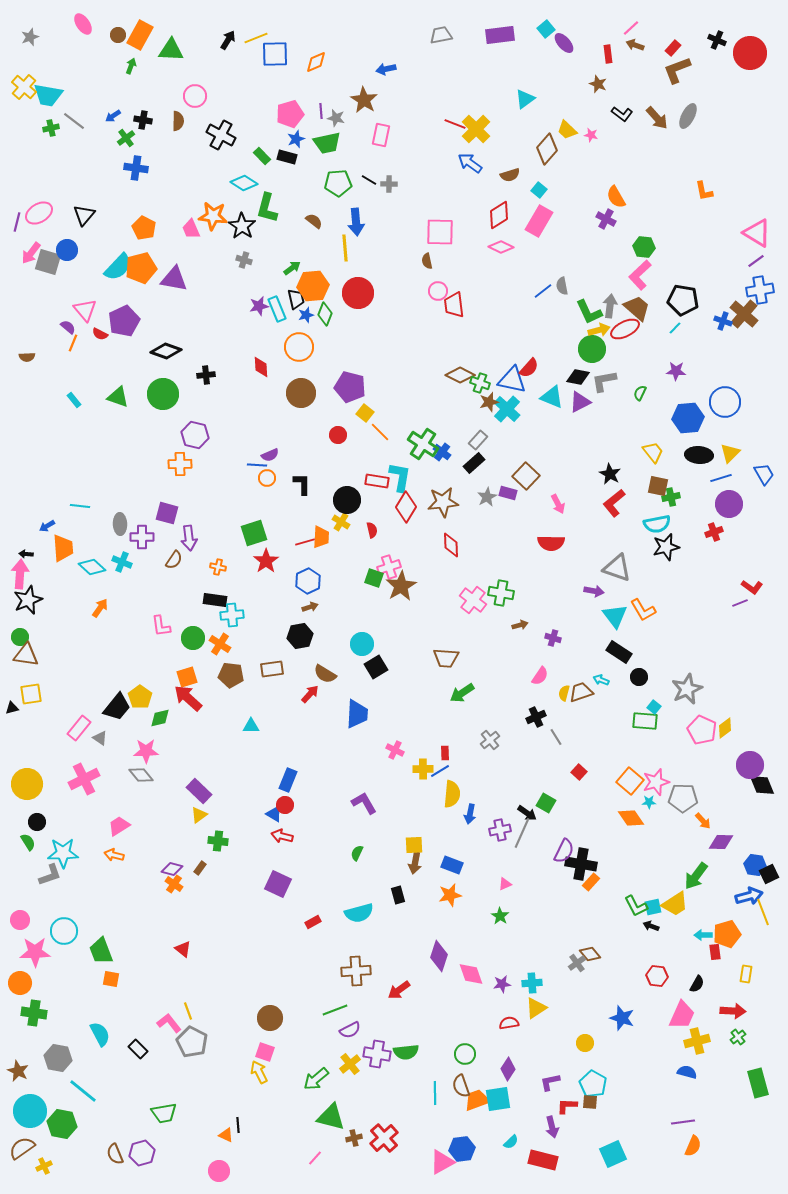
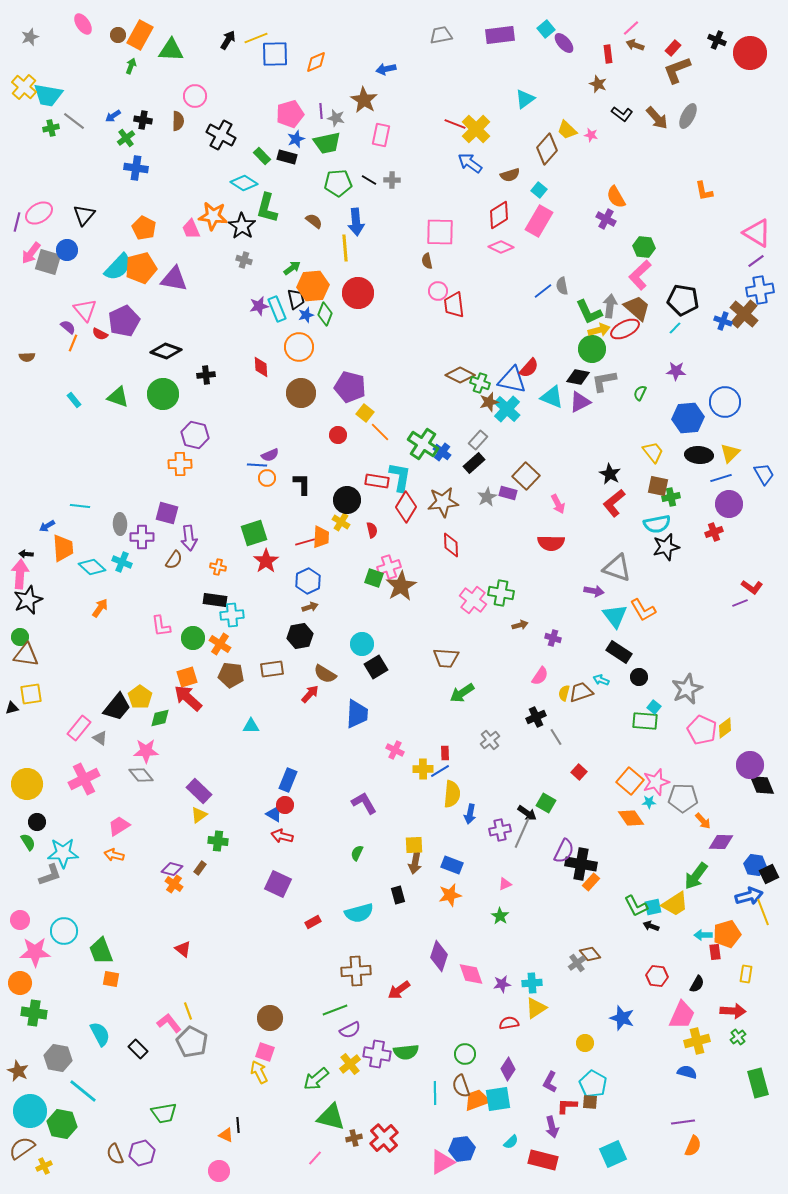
gray cross at (389, 184): moved 3 px right, 4 px up
purple L-shape at (550, 1082): rotated 50 degrees counterclockwise
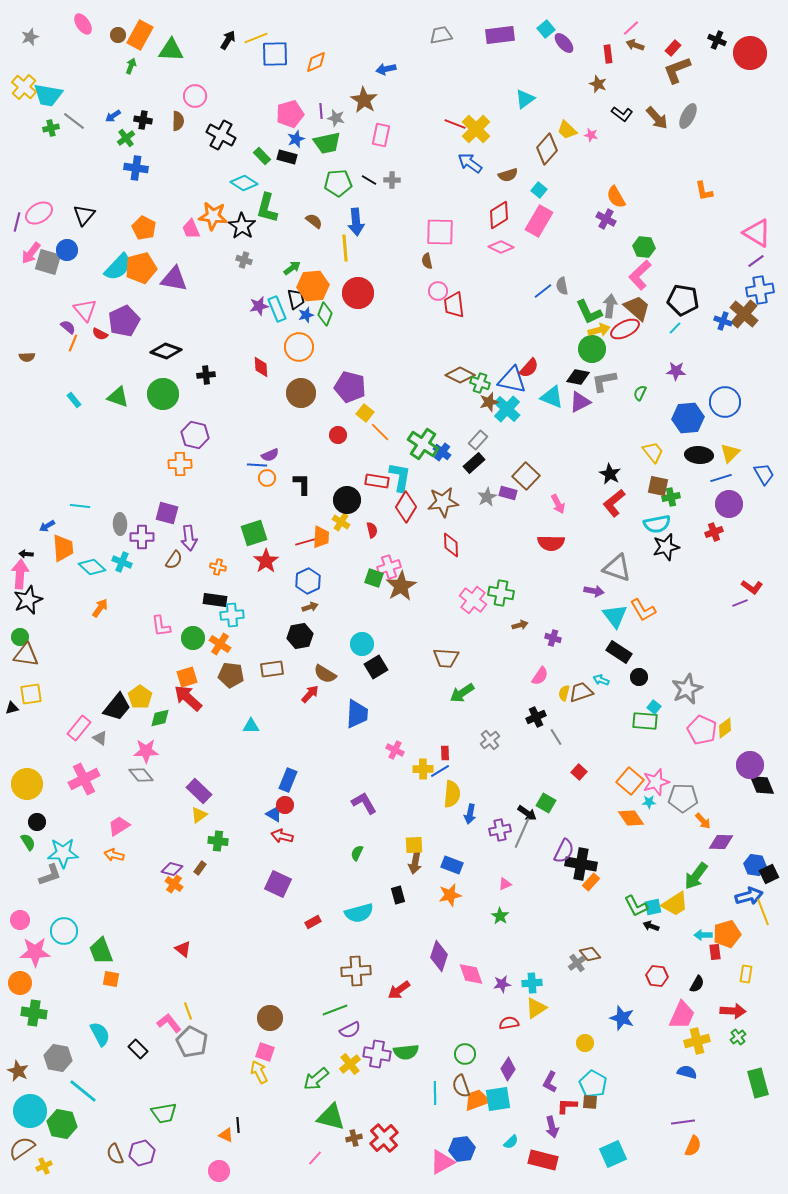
brown semicircle at (510, 175): moved 2 px left
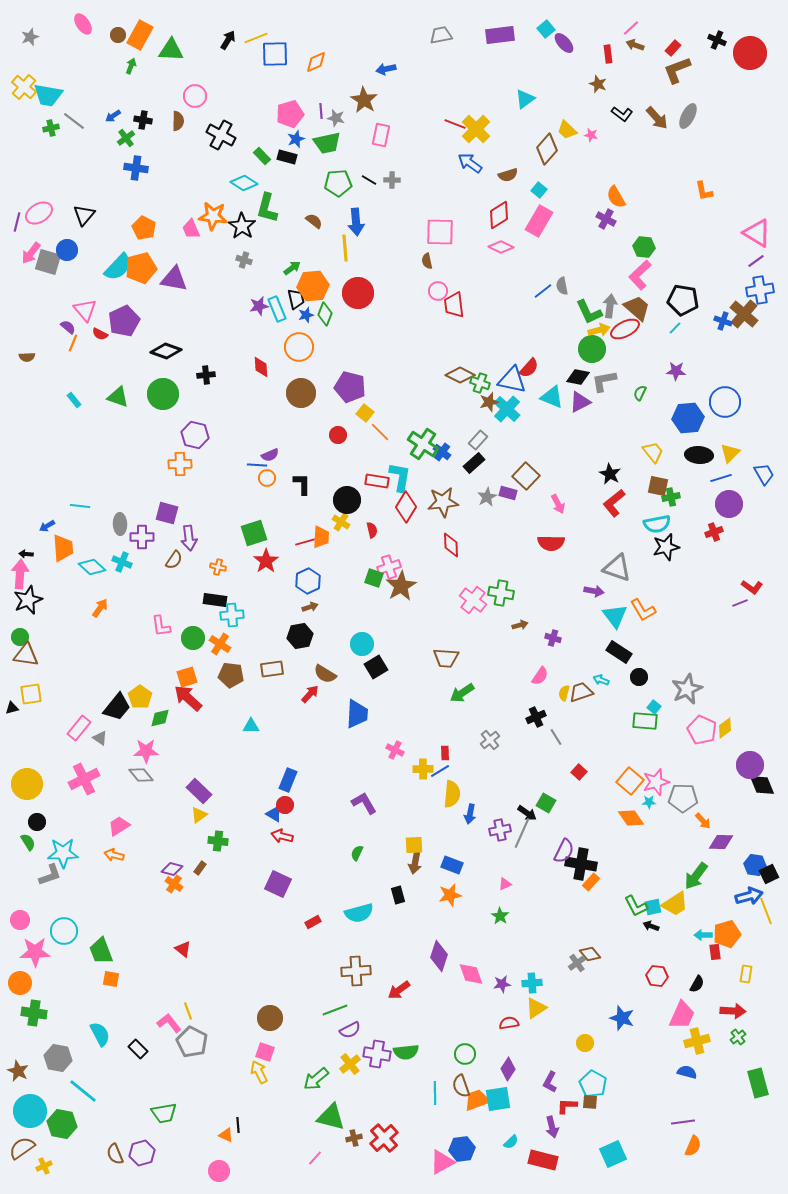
yellow line at (763, 912): moved 3 px right, 1 px up
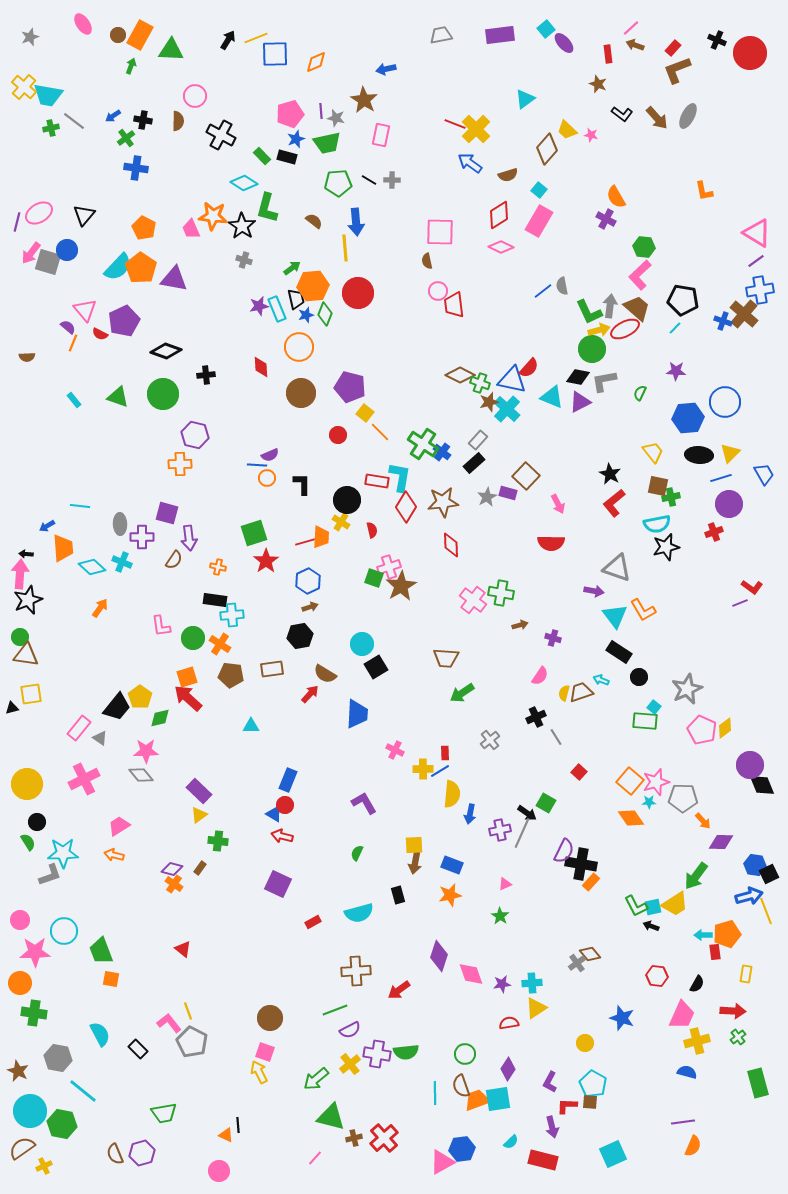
orange pentagon at (141, 268): rotated 24 degrees counterclockwise
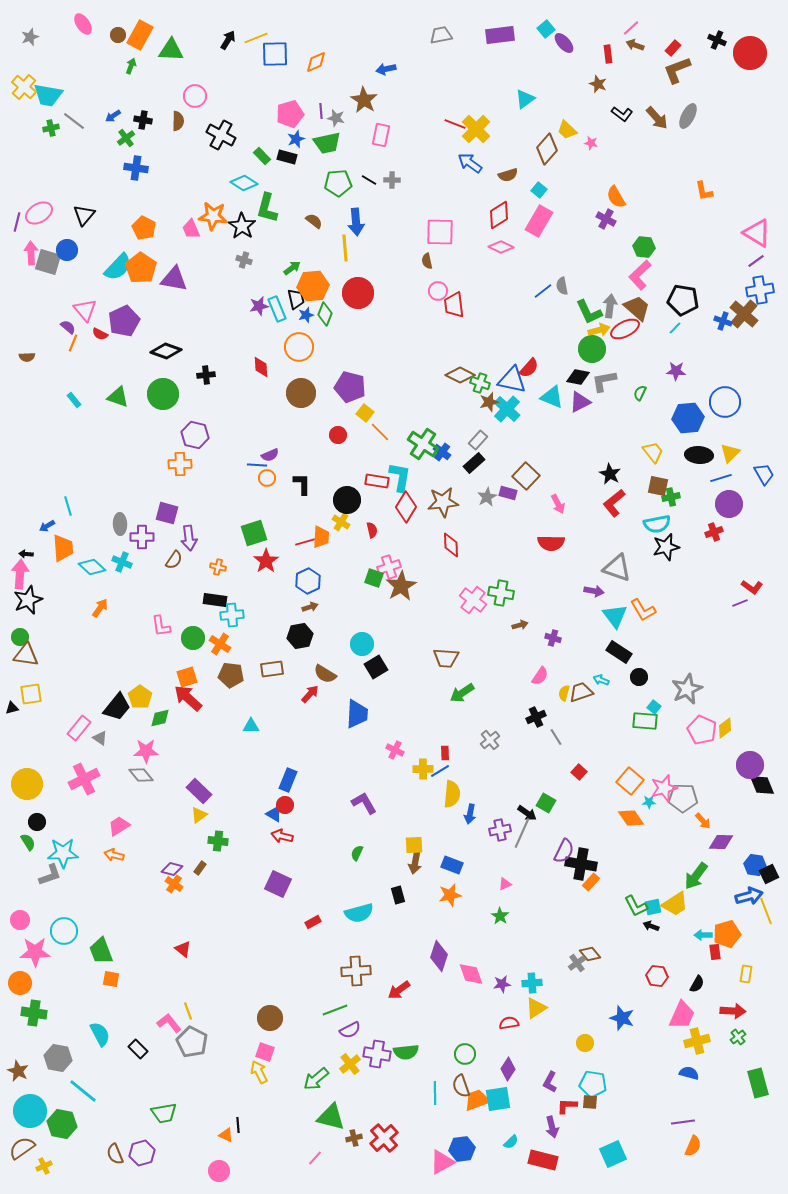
pink star at (591, 135): moved 8 px down
pink arrow at (31, 253): rotated 140 degrees clockwise
cyan line at (80, 506): moved 12 px left; rotated 66 degrees clockwise
pink star at (656, 782): moved 8 px right, 6 px down
blue semicircle at (687, 1072): moved 2 px right, 1 px down
cyan pentagon at (593, 1084): rotated 20 degrees counterclockwise
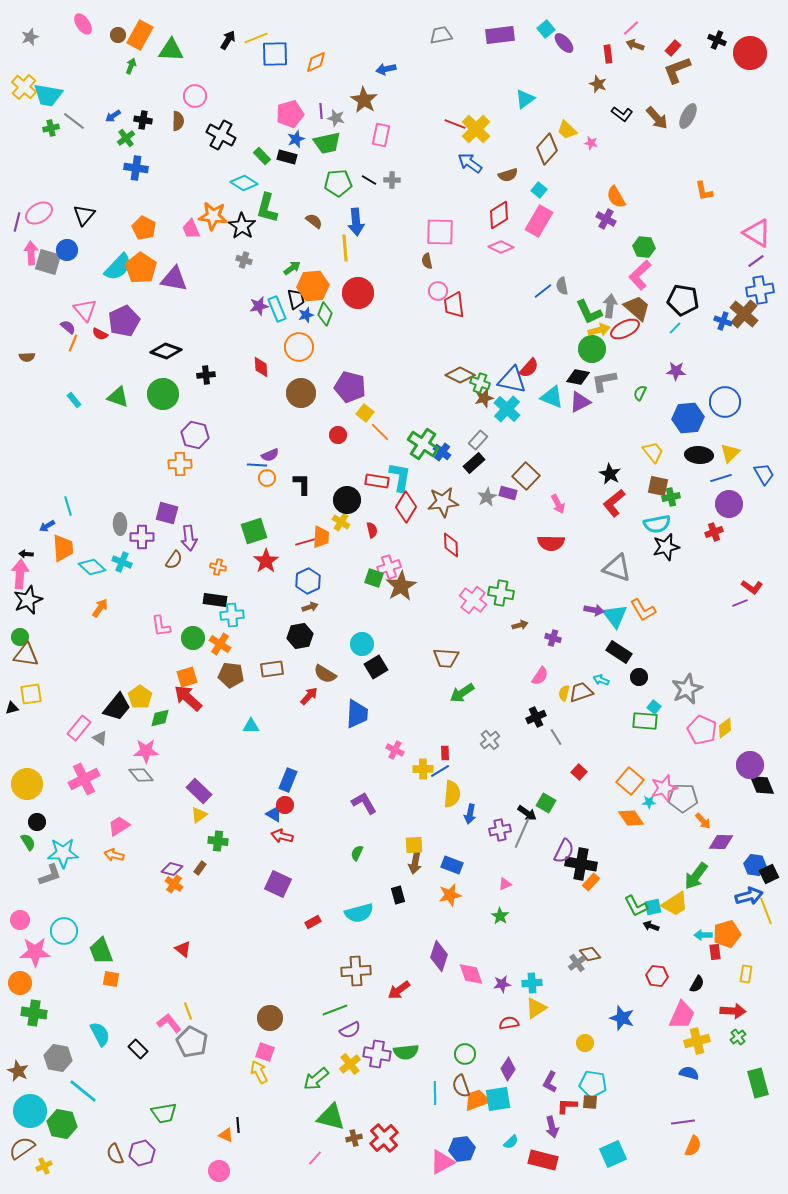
brown star at (489, 402): moved 5 px left, 4 px up
green square at (254, 533): moved 2 px up
purple arrow at (594, 591): moved 19 px down
red arrow at (310, 694): moved 1 px left, 2 px down
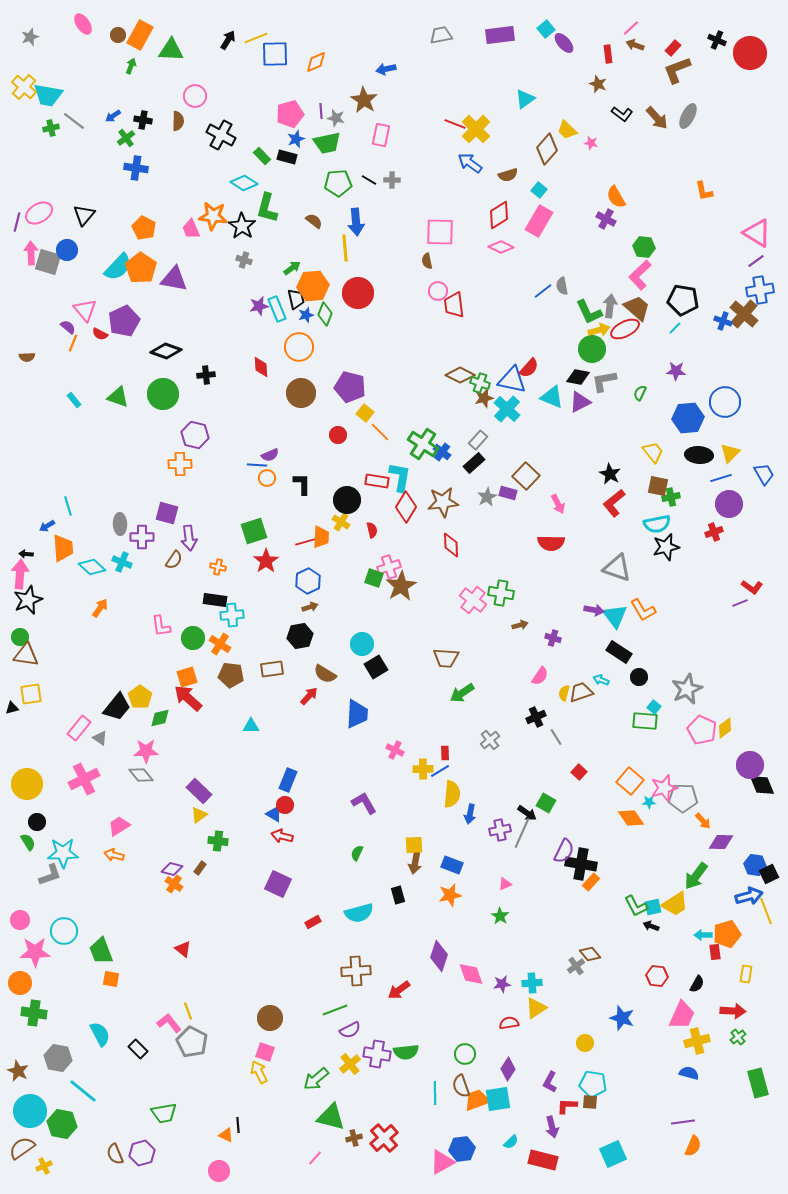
gray cross at (577, 963): moved 1 px left, 3 px down
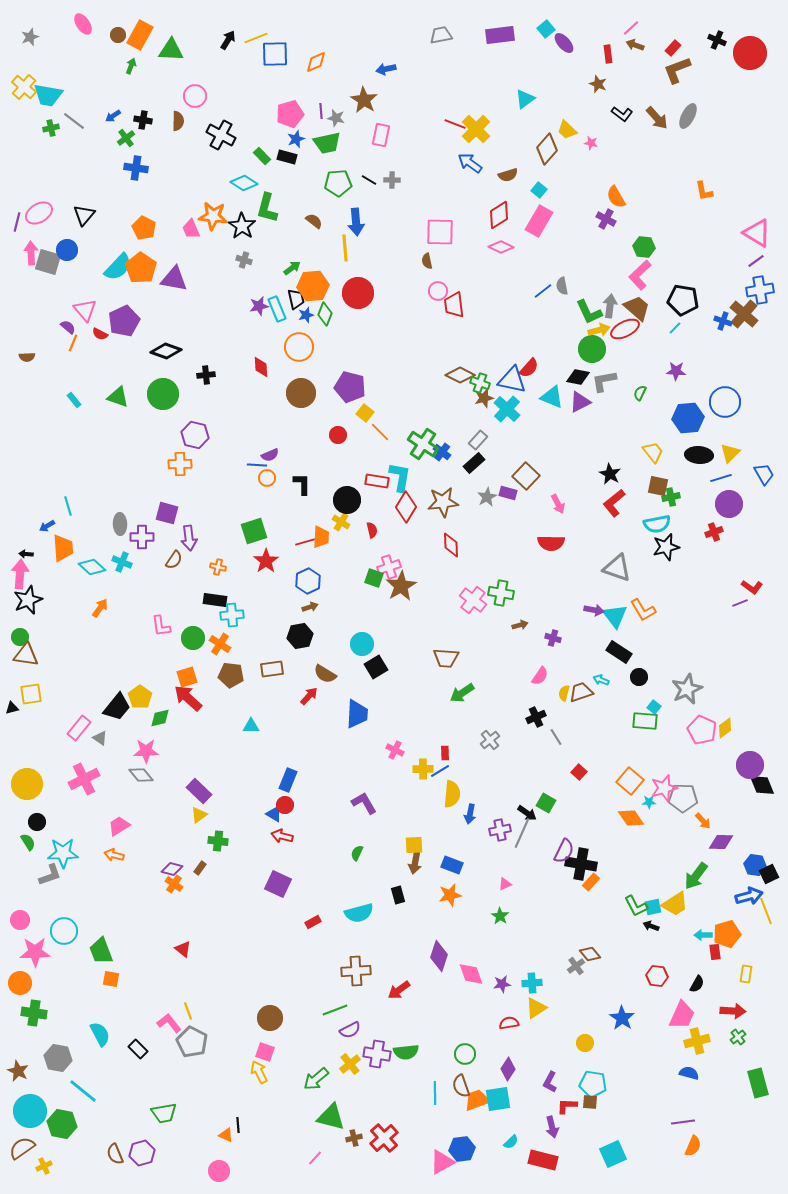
blue star at (622, 1018): rotated 15 degrees clockwise
